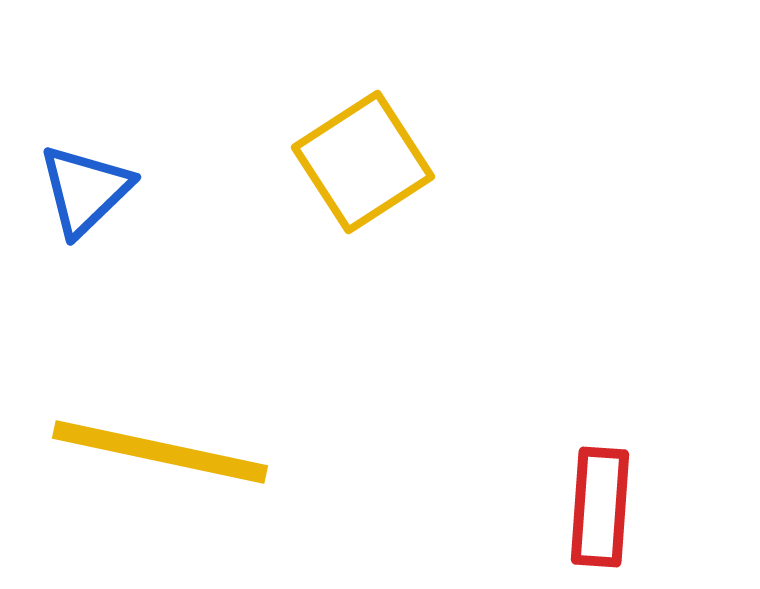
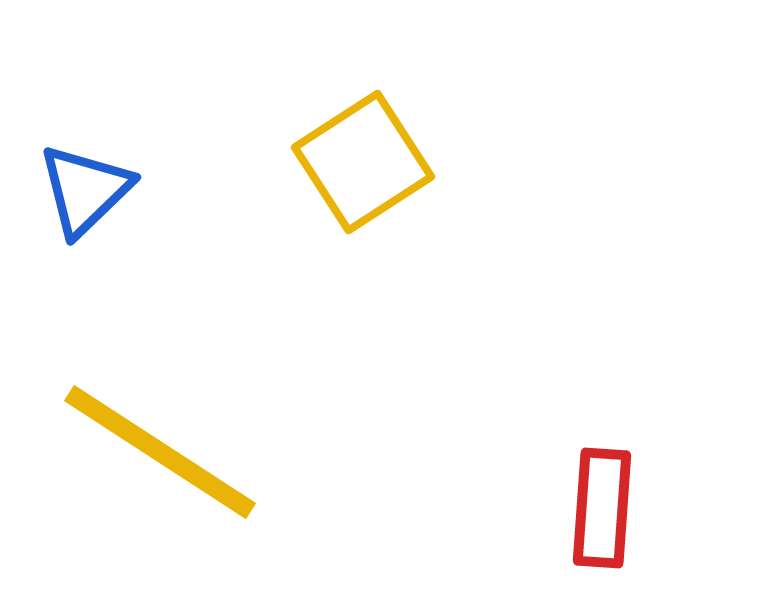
yellow line: rotated 21 degrees clockwise
red rectangle: moved 2 px right, 1 px down
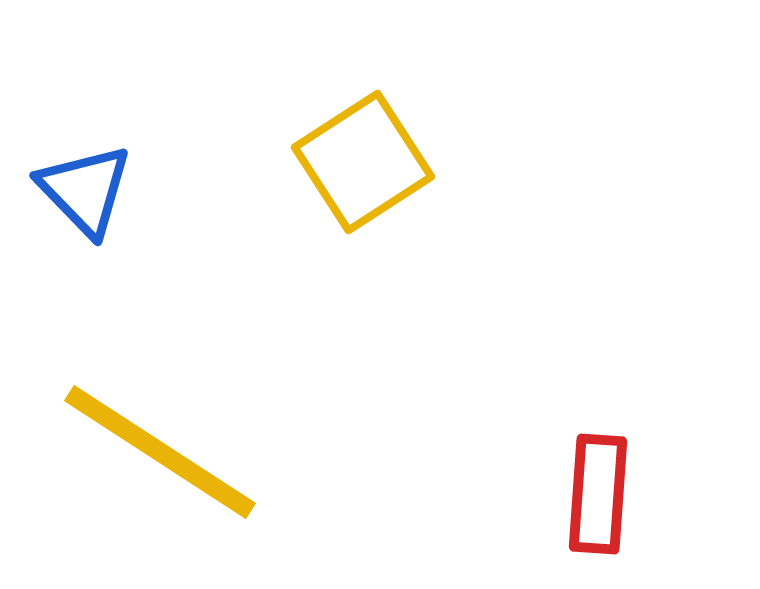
blue triangle: rotated 30 degrees counterclockwise
red rectangle: moved 4 px left, 14 px up
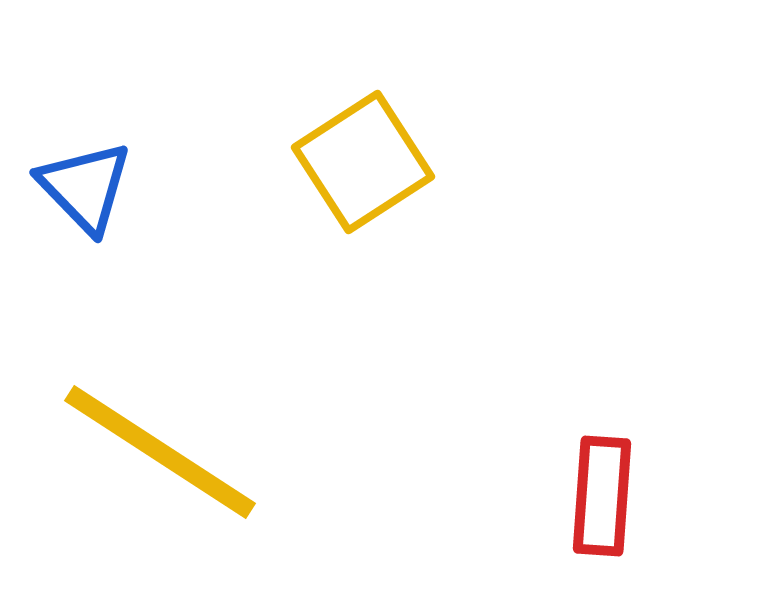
blue triangle: moved 3 px up
red rectangle: moved 4 px right, 2 px down
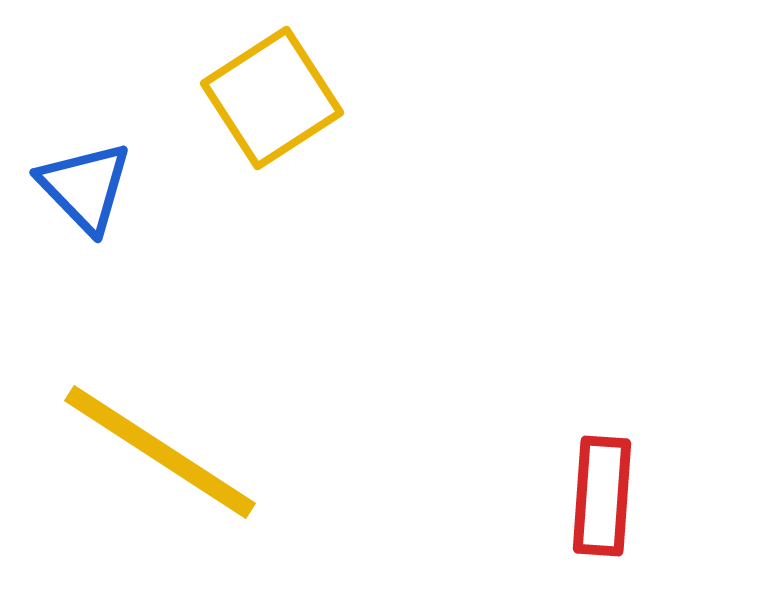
yellow square: moved 91 px left, 64 px up
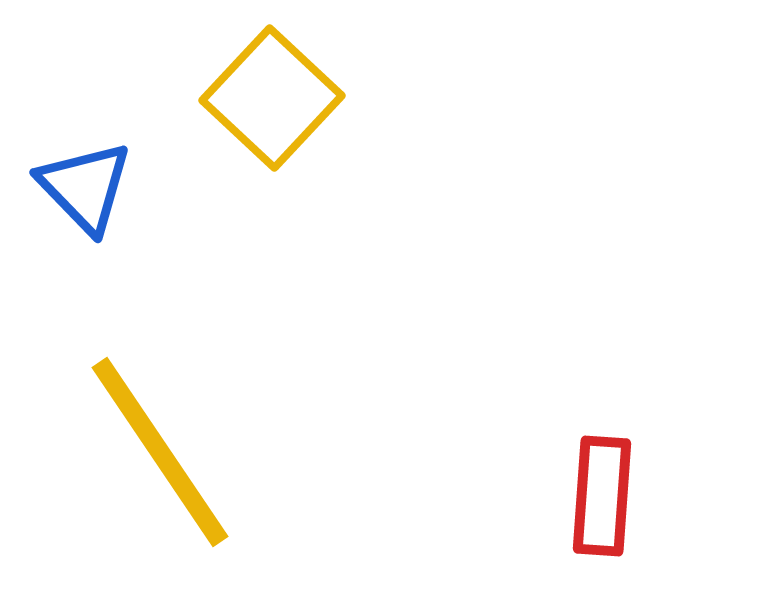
yellow square: rotated 14 degrees counterclockwise
yellow line: rotated 23 degrees clockwise
